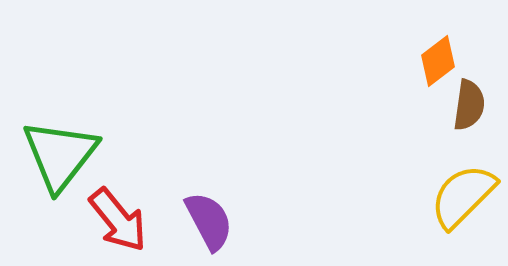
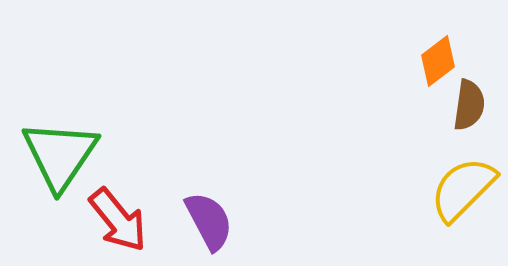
green triangle: rotated 4 degrees counterclockwise
yellow semicircle: moved 7 px up
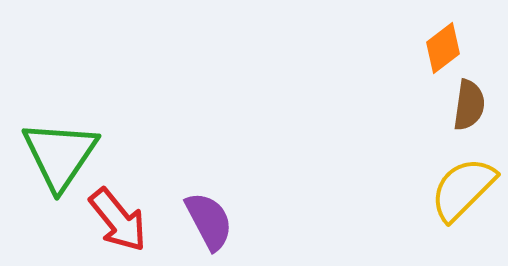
orange diamond: moved 5 px right, 13 px up
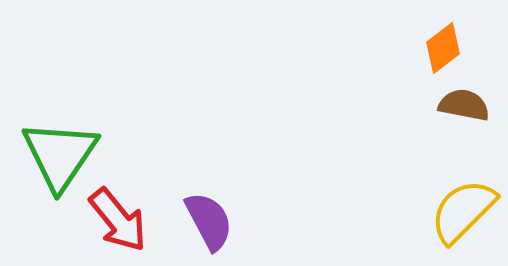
brown semicircle: moved 5 px left; rotated 87 degrees counterclockwise
yellow semicircle: moved 22 px down
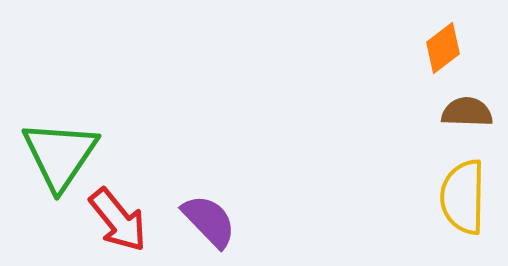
brown semicircle: moved 3 px right, 7 px down; rotated 9 degrees counterclockwise
yellow semicircle: moved 14 px up; rotated 44 degrees counterclockwise
purple semicircle: rotated 16 degrees counterclockwise
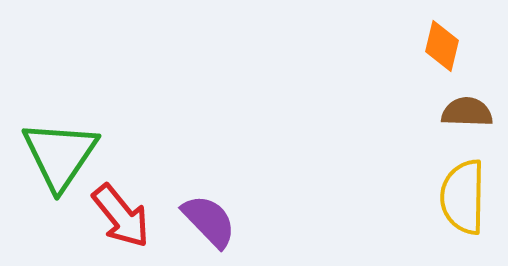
orange diamond: moved 1 px left, 2 px up; rotated 39 degrees counterclockwise
red arrow: moved 3 px right, 4 px up
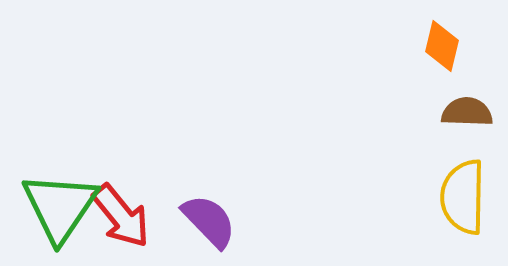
green triangle: moved 52 px down
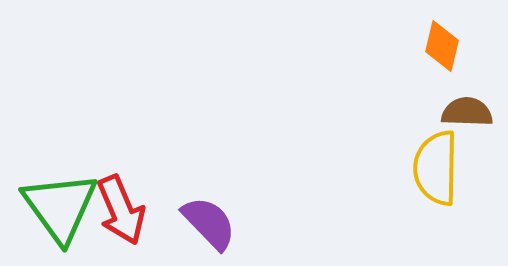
yellow semicircle: moved 27 px left, 29 px up
green triangle: rotated 10 degrees counterclockwise
red arrow: moved 6 px up; rotated 16 degrees clockwise
purple semicircle: moved 2 px down
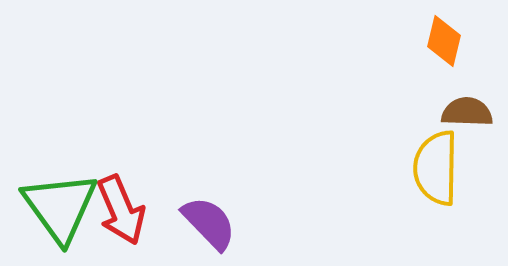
orange diamond: moved 2 px right, 5 px up
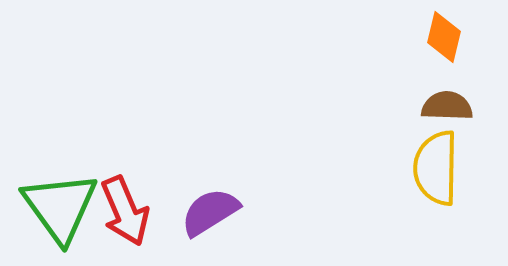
orange diamond: moved 4 px up
brown semicircle: moved 20 px left, 6 px up
red arrow: moved 4 px right, 1 px down
purple semicircle: moved 1 px right, 11 px up; rotated 78 degrees counterclockwise
